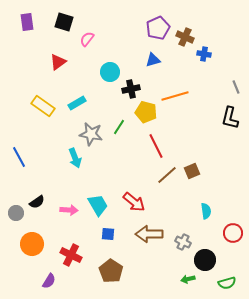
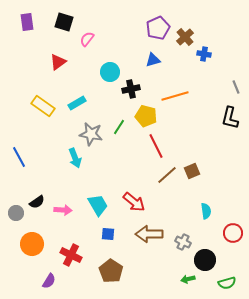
brown cross: rotated 24 degrees clockwise
yellow pentagon: moved 4 px down
pink arrow: moved 6 px left
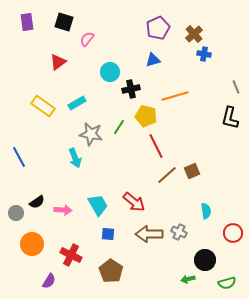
brown cross: moved 9 px right, 3 px up
gray cross: moved 4 px left, 10 px up
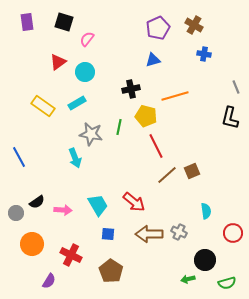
brown cross: moved 9 px up; rotated 18 degrees counterclockwise
cyan circle: moved 25 px left
green line: rotated 21 degrees counterclockwise
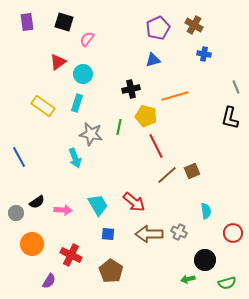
cyan circle: moved 2 px left, 2 px down
cyan rectangle: rotated 42 degrees counterclockwise
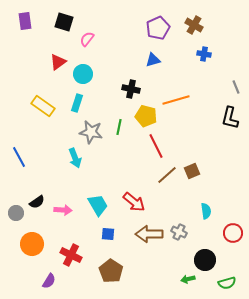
purple rectangle: moved 2 px left, 1 px up
black cross: rotated 24 degrees clockwise
orange line: moved 1 px right, 4 px down
gray star: moved 2 px up
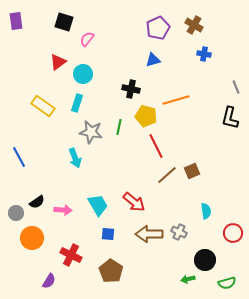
purple rectangle: moved 9 px left
orange circle: moved 6 px up
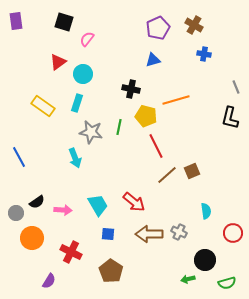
red cross: moved 3 px up
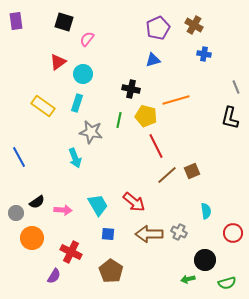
green line: moved 7 px up
purple semicircle: moved 5 px right, 5 px up
